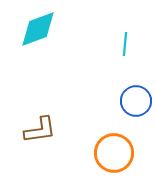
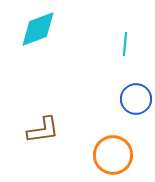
blue circle: moved 2 px up
brown L-shape: moved 3 px right
orange circle: moved 1 px left, 2 px down
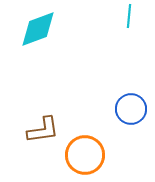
cyan line: moved 4 px right, 28 px up
blue circle: moved 5 px left, 10 px down
orange circle: moved 28 px left
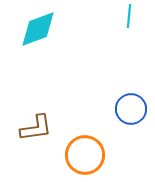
brown L-shape: moved 7 px left, 2 px up
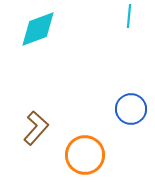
brown L-shape: rotated 40 degrees counterclockwise
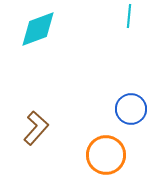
orange circle: moved 21 px right
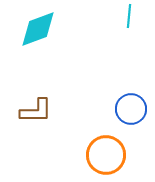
brown L-shape: moved 17 px up; rotated 48 degrees clockwise
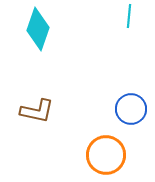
cyan diamond: rotated 51 degrees counterclockwise
brown L-shape: moved 1 px right; rotated 12 degrees clockwise
